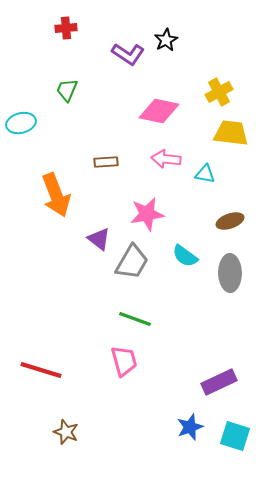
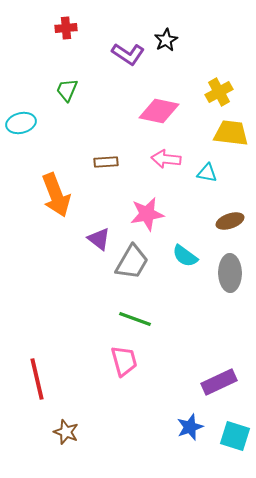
cyan triangle: moved 2 px right, 1 px up
red line: moved 4 px left, 9 px down; rotated 60 degrees clockwise
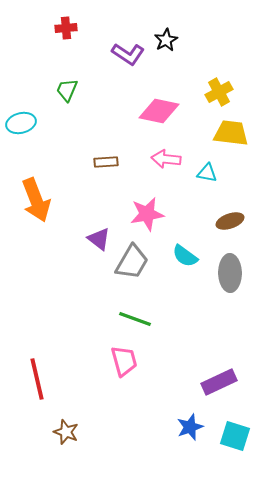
orange arrow: moved 20 px left, 5 px down
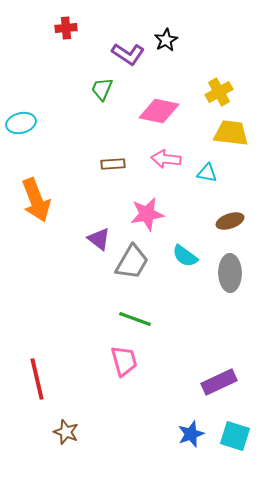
green trapezoid: moved 35 px right, 1 px up
brown rectangle: moved 7 px right, 2 px down
blue star: moved 1 px right, 7 px down
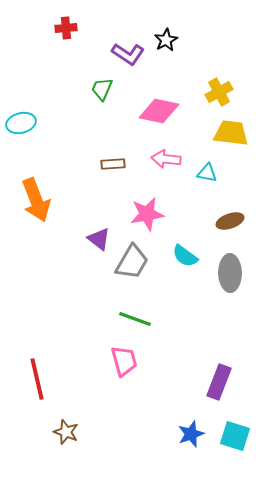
purple rectangle: rotated 44 degrees counterclockwise
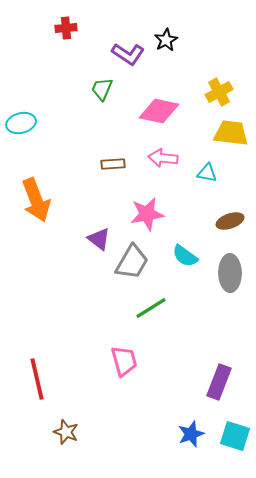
pink arrow: moved 3 px left, 1 px up
green line: moved 16 px right, 11 px up; rotated 52 degrees counterclockwise
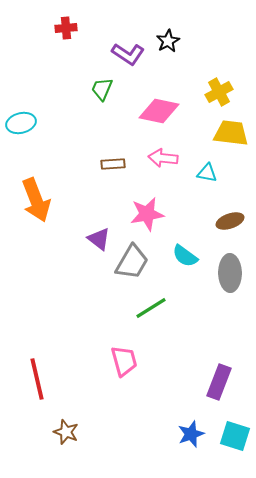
black star: moved 2 px right, 1 px down
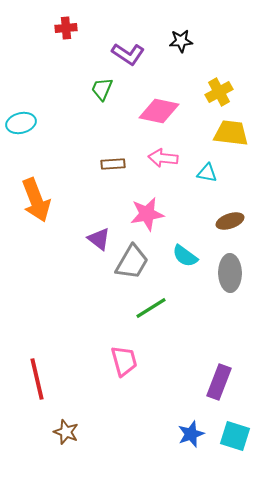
black star: moved 13 px right; rotated 25 degrees clockwise
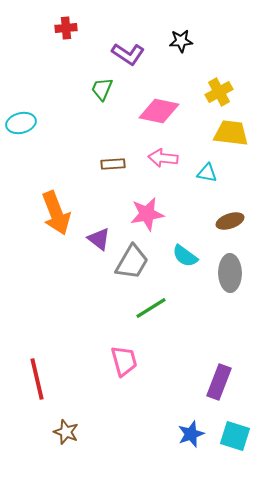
orange arrow: moved 20 px right, 13 px down
